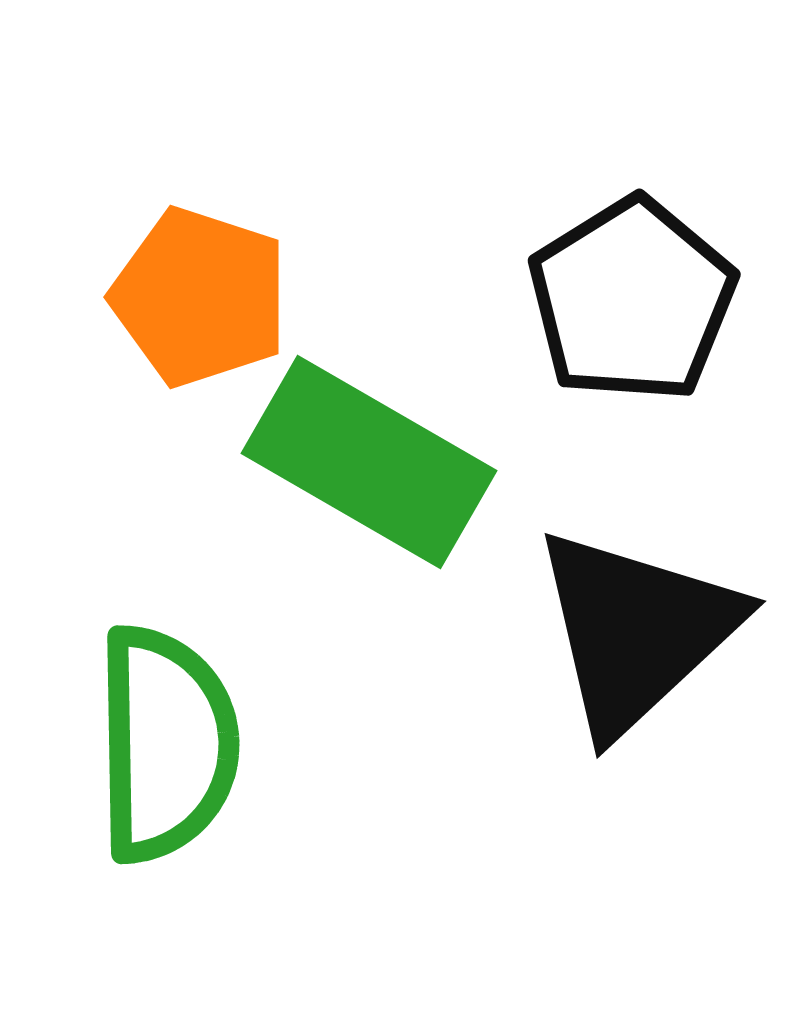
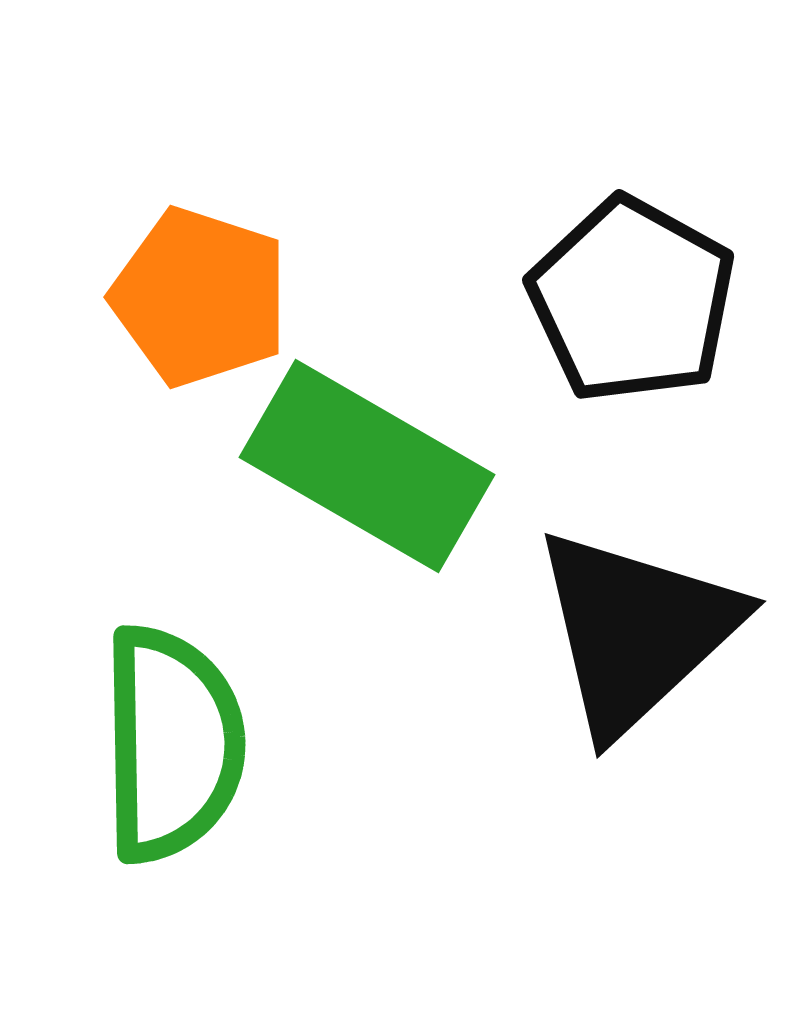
black pentagon: rotated 11 degrees counterclockwise
green rectangle: moved 2 px left, 4 px down
green semicircle: moved 6 px right
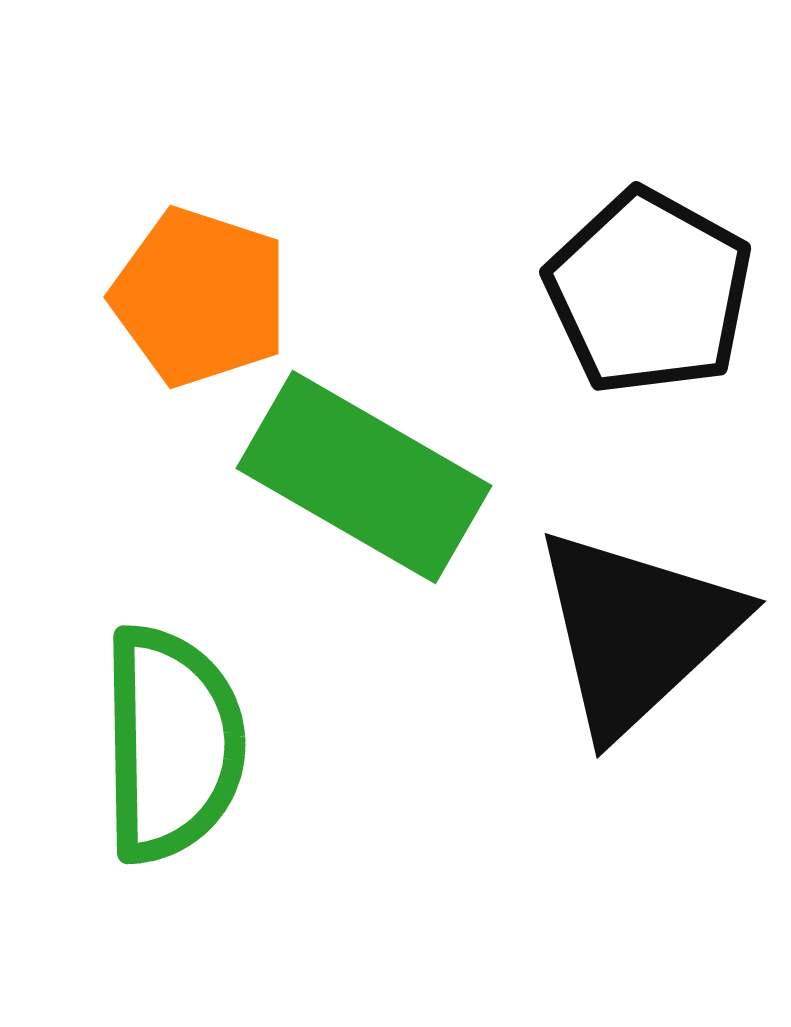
black pentagon: moved 17 px right, 8 px up
green rectangle: moved 3 px left, 11 px down
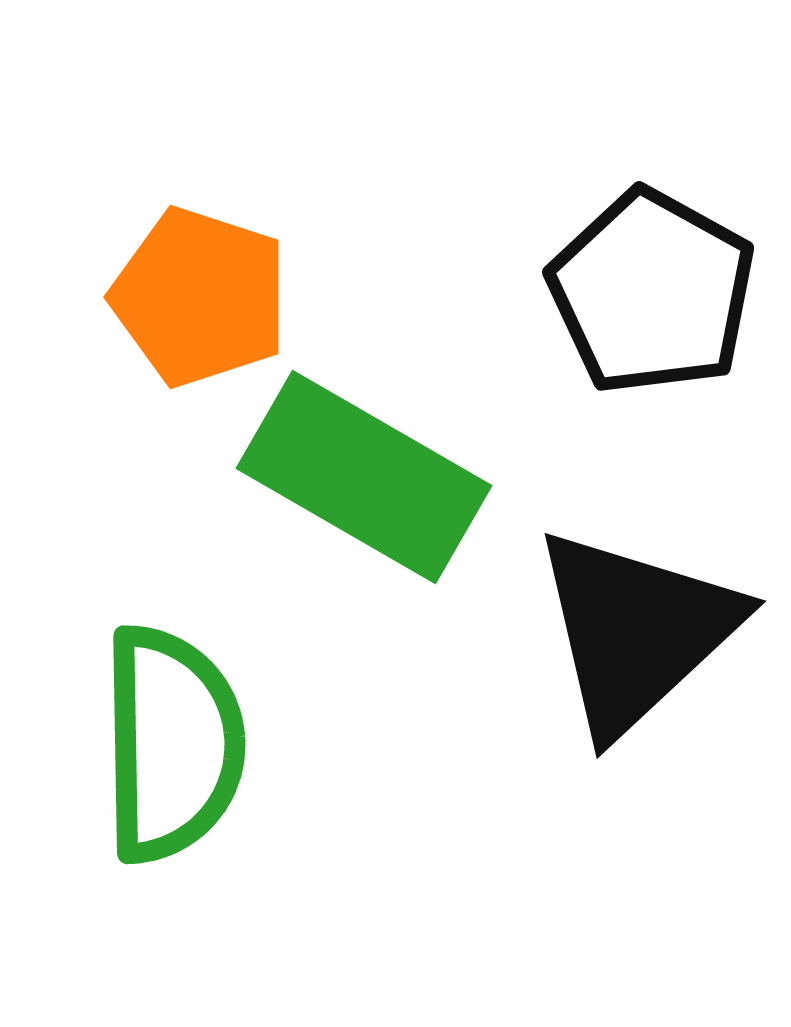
black pentagon: moved 3 px right
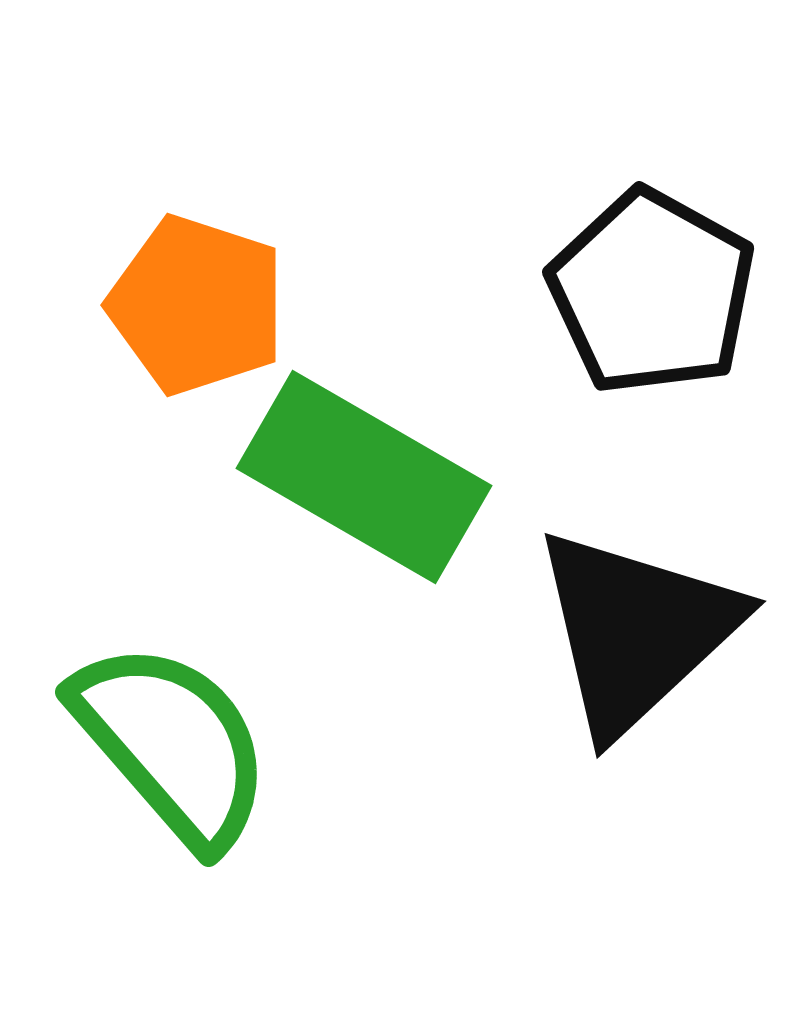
orange pentagon: moved 3 px left, 8 px down
green semicircle: rotated 40 degrees counterclockwise
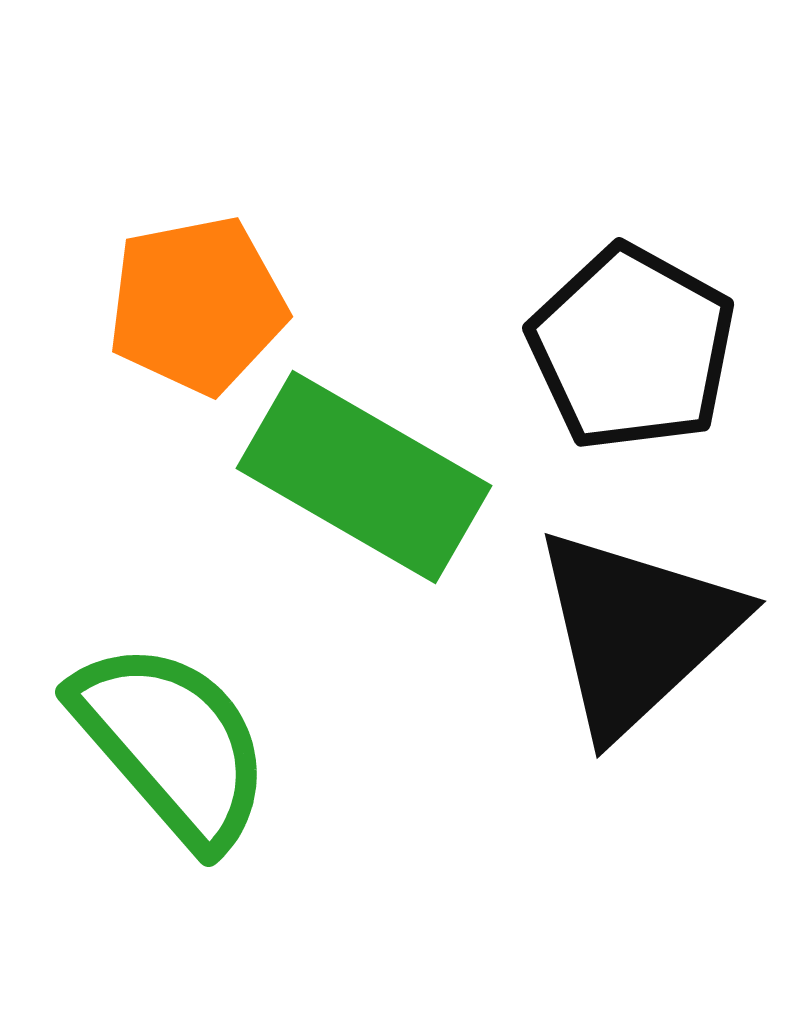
black pentagon: moved 20 px left, 56 px down
orange pentagon: rotated 29 degrees counterclockwise
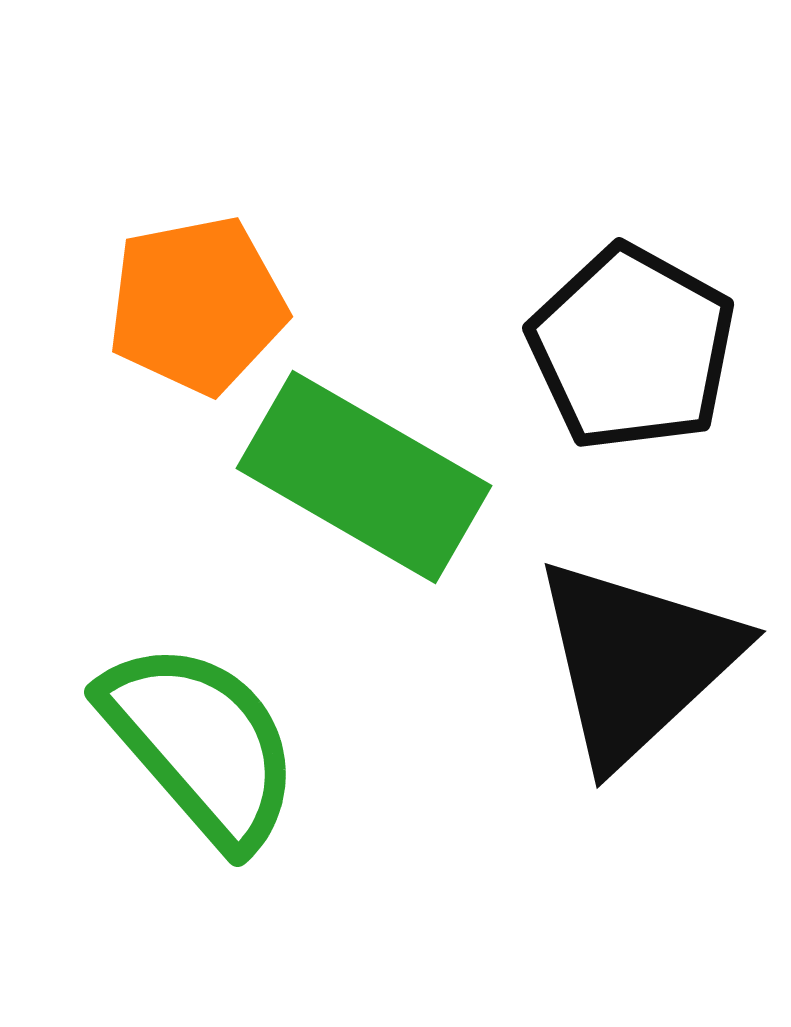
black triangle: moved 30 px down
green semicircle: moved 29 px right
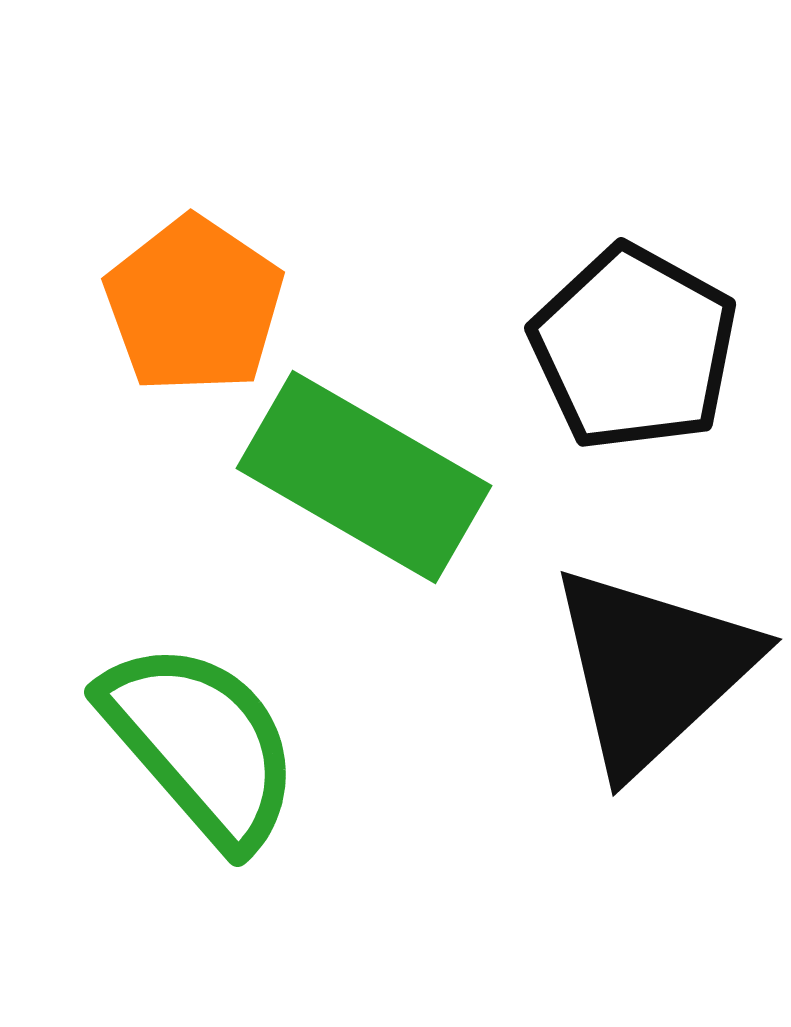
orange pentagon: moved 3 px left; rotated 27 degrees counterclockwise
black pentagon: moved 2 px right
black triangle: moved 16 px right, 8 px down
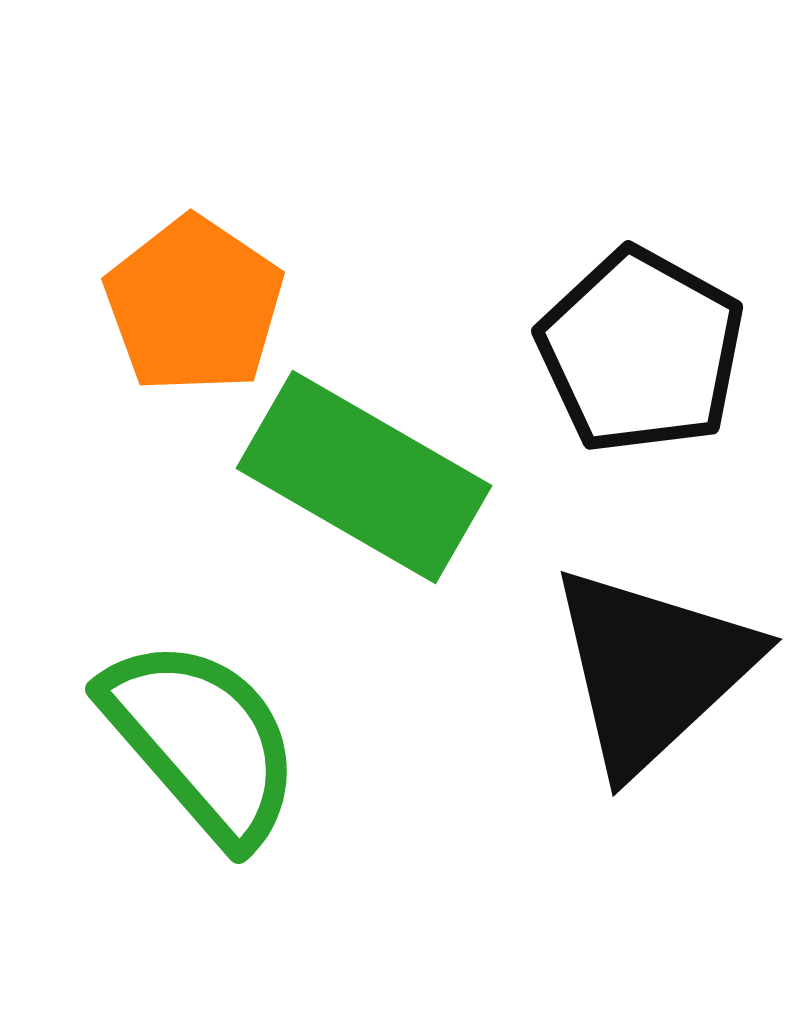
black pentagon: moved 7 px right, 3 px down
green semicircle: moved 1 px right, 3 px up
